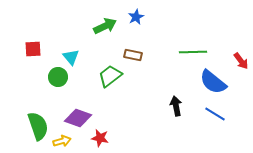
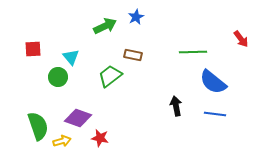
red arrow: moved 22 px up
blue line: rotated 25 degrees counterclockwise
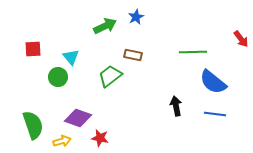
green semicircle: moved 5 px left, 1 px up
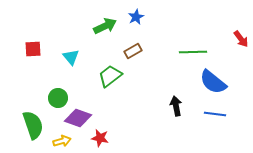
brown rectangle: moved 4 px up; rotated 42 degrees counterclockwise
green circle: moved 21 px down
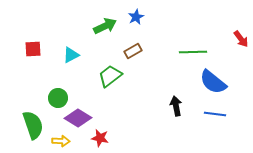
cyan triangle: moved 2 px up; rotated 42 degrees clockwise
purple diamond: rotated 12 degrees clockwise
yellow arrow: moved 1 px left; rotated 18 degrees clockwise
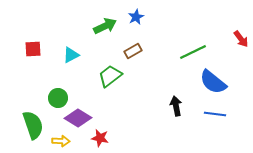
green line: rotated 24 degrees counterclockwise
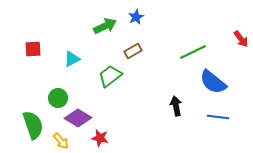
cyan triangle: moved 1 px right, 4 px down
blue line: moved 3 px right, 3 px down
yellow arrow: rotated 48 degrees clockwise
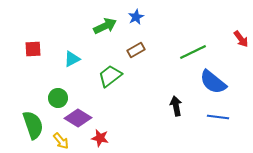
brown rectangle: moved 3 px right, 1 px up
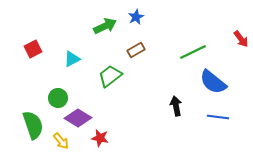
red square: rotated 24 degrees counterclockwise
